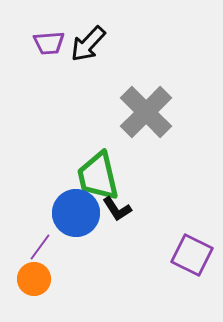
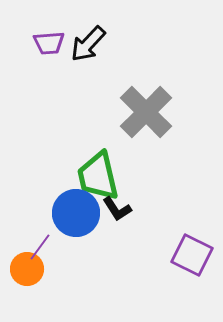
orange circle: moved 7 px left, 10 px up
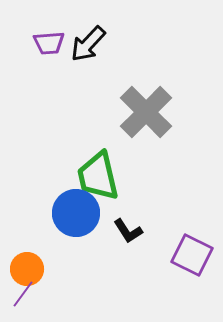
black L-shape: moved 11 px right, 22 px down
purple line: moved 17 px left, 47 px down
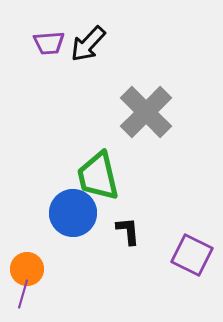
blue circle: moved 3 px left
black L-shape: rotated 152 degrees counterclockwise
purple line: rotated 20 degrees counterclockwise
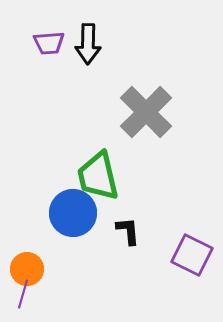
black arrow: rotated 42 degrees counterclockwise
